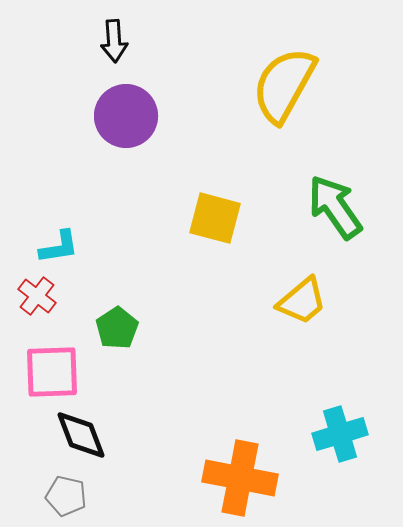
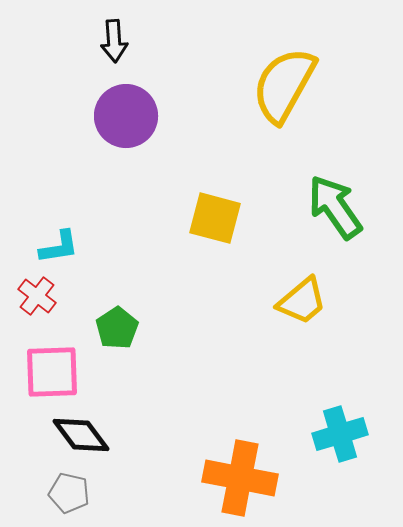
black diamond: rotated 16 degrees counterclockwise
gray pentagon: moved 3 px right, 3 px up
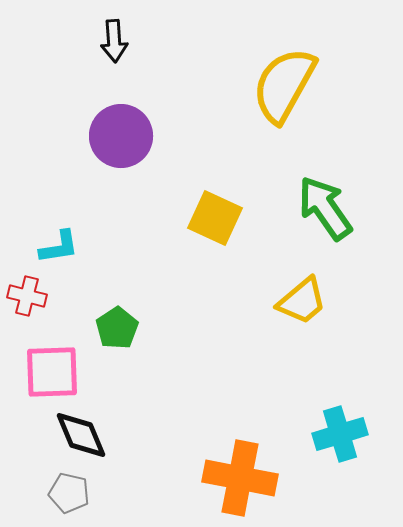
purple circle: moved 5 px left, 20 px down
green arrow: moved 10 px left, 1 px down
yellow square: rotated 10 degrees clockwise
red cross: moved 10 px left; rotated 24 degrees counterclockwise
black diamond: rotated 14 degrees clockwise
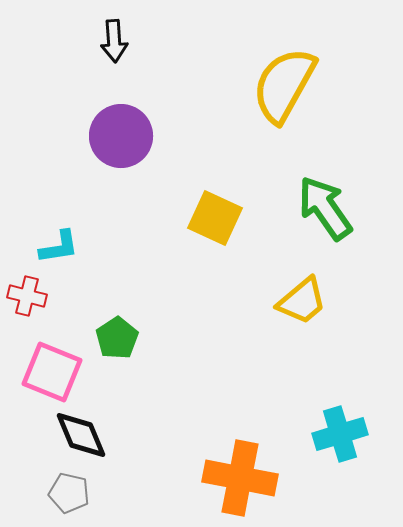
green pentagon: moved 10 px down
pink square: rotated 24 degrees clockwise
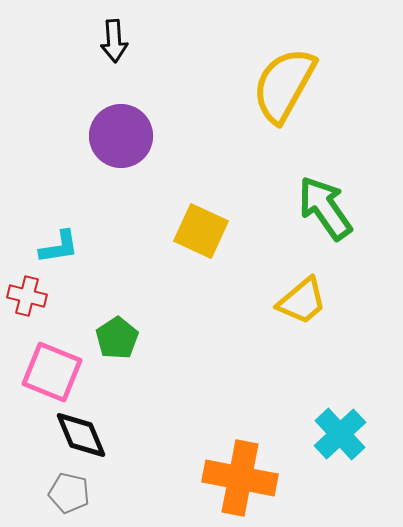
yellow square: moved 14 px left, 13 px down
cyan cross: rotated 26 degrees counterclockwise
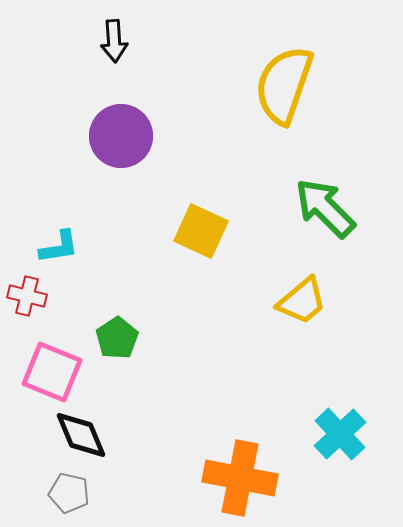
yellow semicircle: rotated 10 degrees counterclockwise
green arrow: rotated 10 degrees counterclockwise
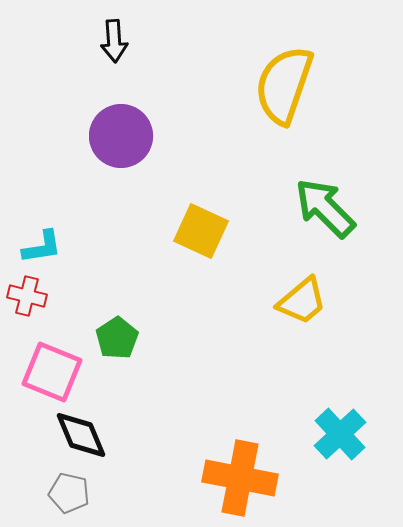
cyan L-shape: moved 17 px left
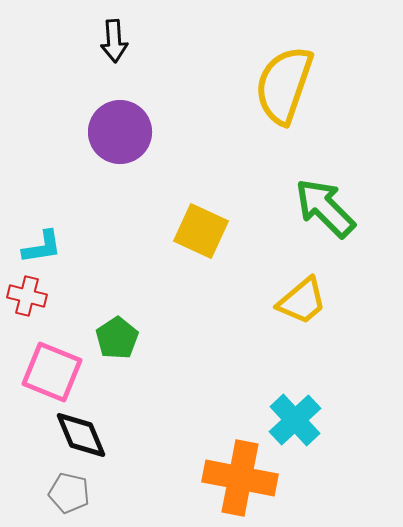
purple circle: moved 1 px left, 4 px up
cyan cross: moved 45 px left, 14 px up
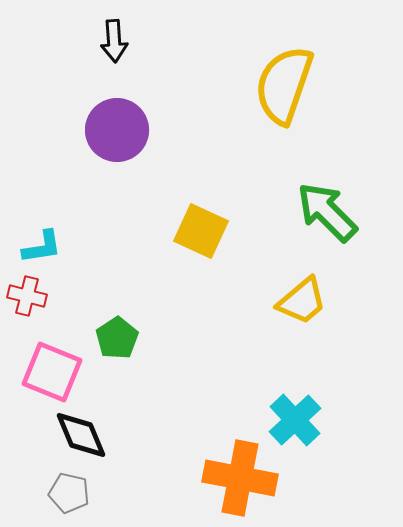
purple circle: moved 3 px left, 2 px up
green arrow: moved 2 px right, 4 px down
